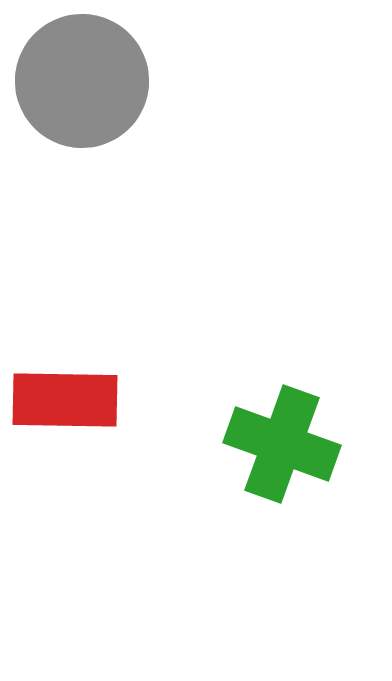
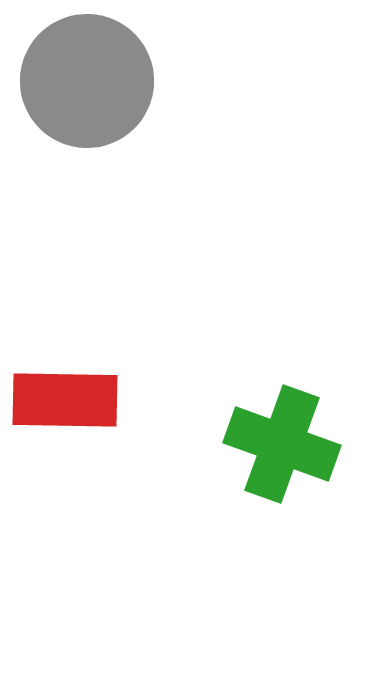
gray circle: moved 5 px right
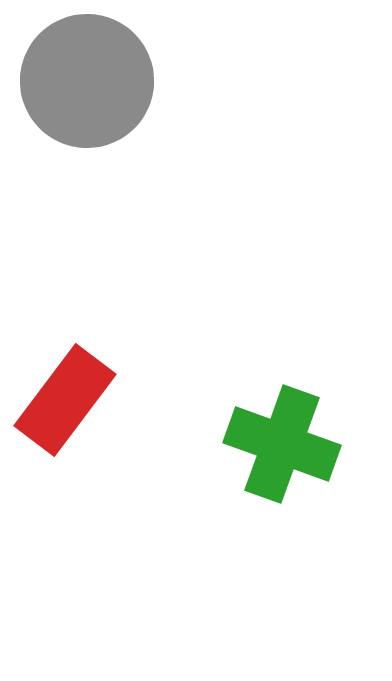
red rectangle: rotated 54 degrees counterclockwise
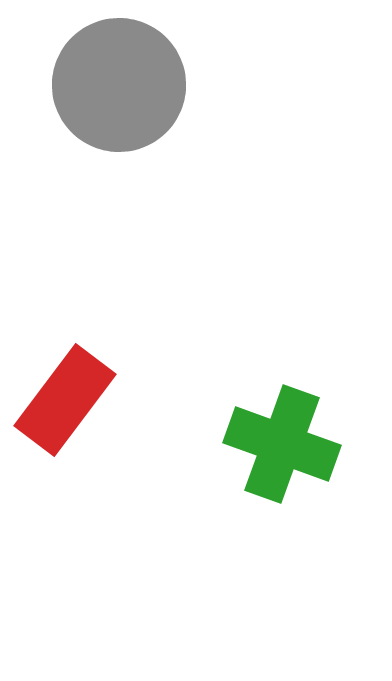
gray circle: moved 32 px right, 4 px down
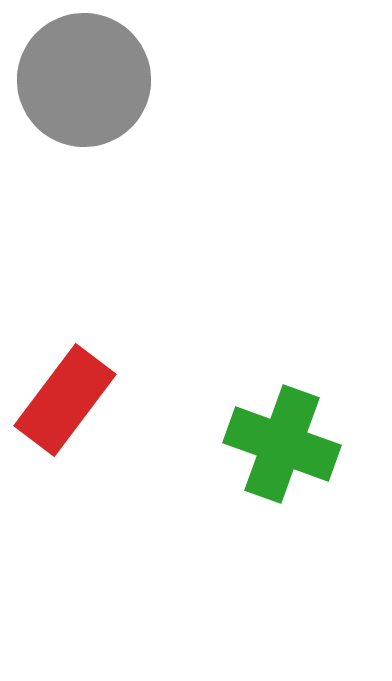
gray circle: moved 35 px left, 5 px up
